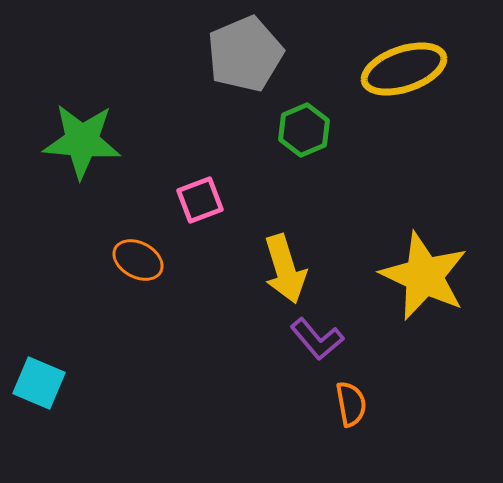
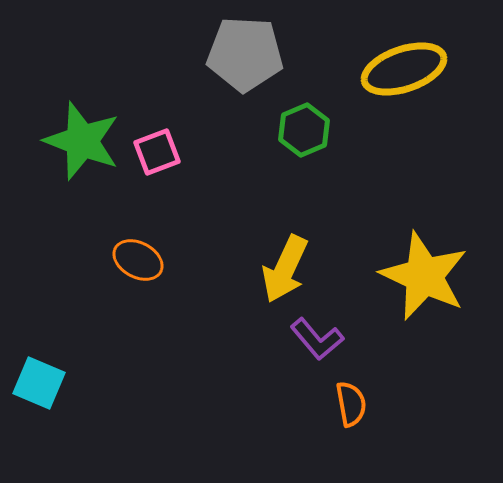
gray pentagon: rotated 26 degrees clockwise
green star: rotated 16 degrees clockwise
pink square: moved 43 px left, 48 px up
yellow arrow: rotated 42 degrees clockwise
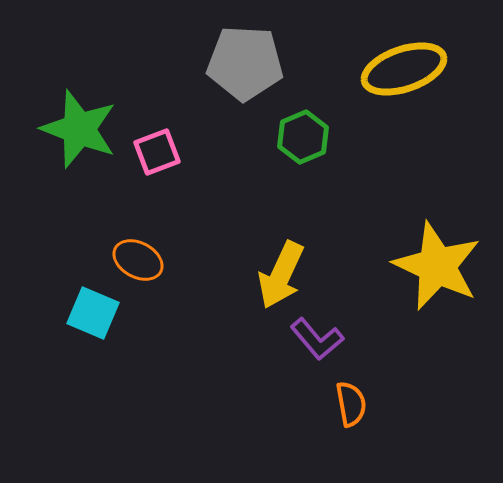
gray pentagon: moved 9 px down
green hexagon: moved 1 px left, 7 px down
green star: moved 3 px left, 12 px up
yellow arrow: moved 4 px left, 6 px down
yellow star: moved 13 px right, 10 px up
cyan square: moved 54 px right, 70 px up
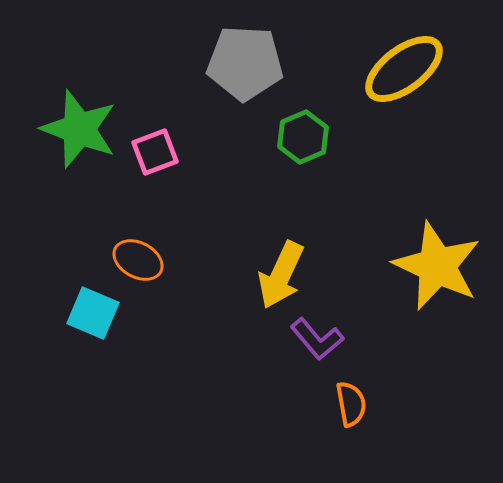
yellow ellipse: rotated 18 degrees counterclockwise
pink square: moved 2 px left
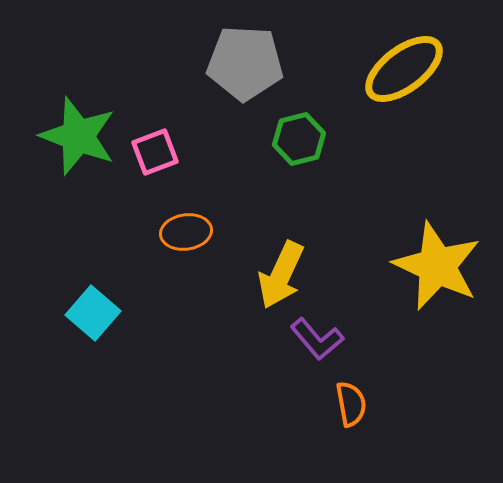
green star: moved 1 px left, 7 px down
green hexagon: moved 4 px left, 2 px down; rotated 9 degrees clockwise
orange ellipse: moved 48 px right, 28 px up; rotated 36 degrees counterclockwise
cyan square: rotated 18 degrees clockwise
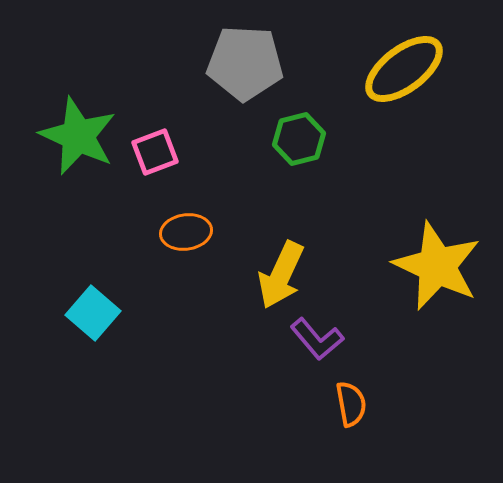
green star: rotated 4 degrees clockwise
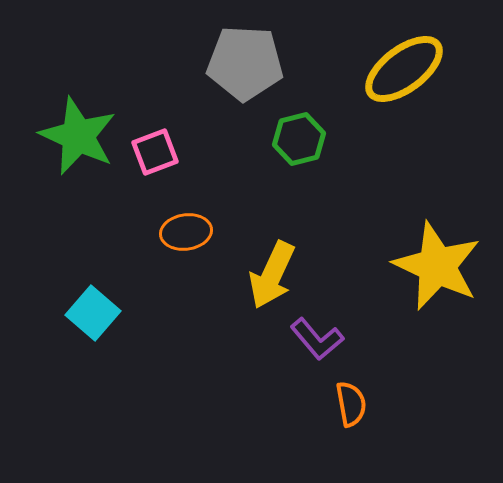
yellow arrow: moved 9 px left
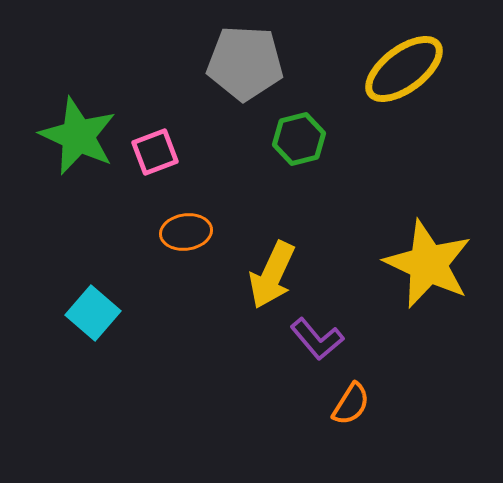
yellow star: moved 9 px left, 2 px up
orange semicircle: rotated 42 degrees clockwise
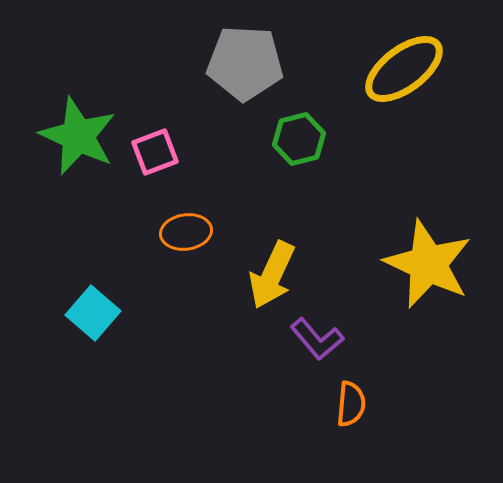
orange semicircle: rotated 27 degrees counterclockwise
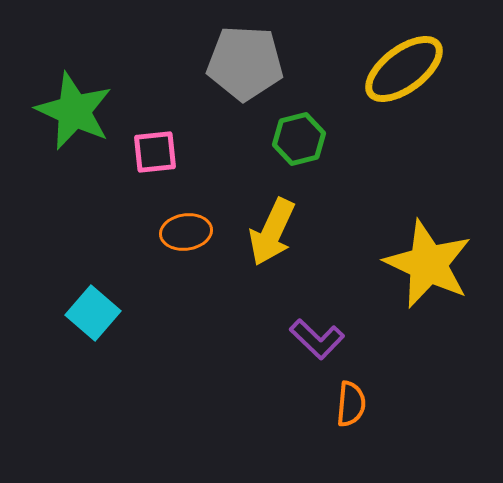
green star: moved 4 px left, 25 px up
pink square: rotated 15 degrees clockwise
yellow arrow: moved 43 px up
purple L-shape: rotated 6 degrees counterclockwise
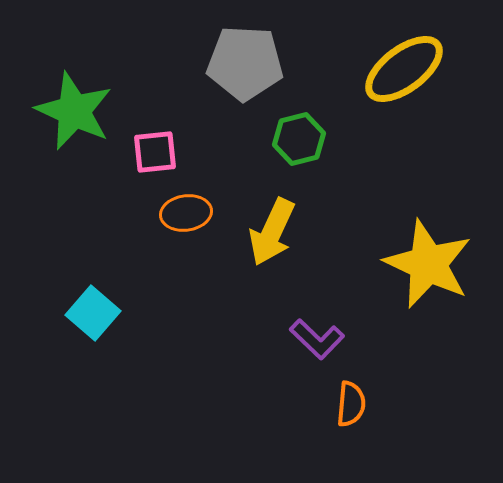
orange ellipse: moved 19 px up
